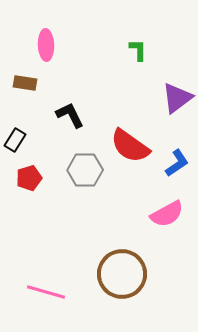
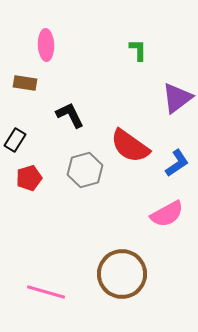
gray hexagon: rotated 16 degrees counterclockwise
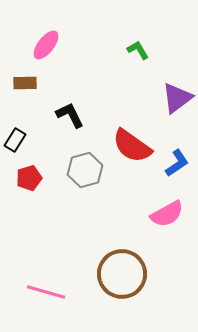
pink ellipse: rotated 40 degrees clockwise
green L-shape: rotated 30 degrees counterclockwise
brown rectangle: rotated 10 degrees counterclockwise
red semicircle: moved 2 px right
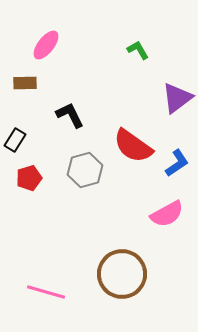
red semicircle: moved 1 px right
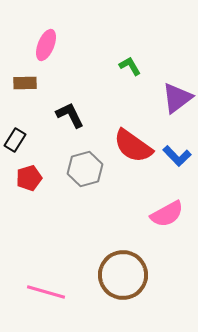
pink ellipse: rotated 16 degrees counterclockwise
green L-shape: moved 8 px left, 16 px down
blue L-shape: moved 7 px up; rotated 80 degrees clockwise
gray hexagon: moved 1 px up
brown circle: moved 1 px right, 1 px down
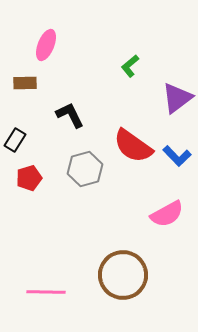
green L-shape: rotated 100 degrees counterclockwise
pink line: rotated 15 degrees counterclockwise
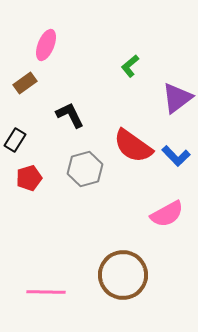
brown rectangle: rotated 35 degrees counterclockwise
blue L-shape: moved 1 px left
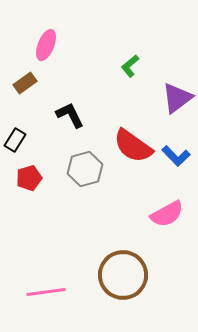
pink line: rotated 9 degrees counterclockwise
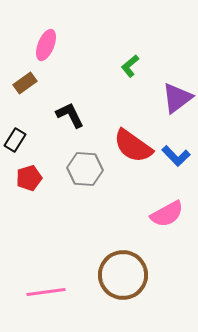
gray hexagon: rotated 20 degrees clockwise
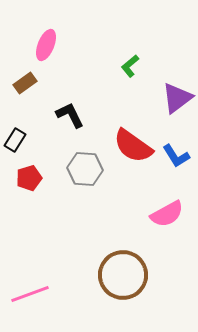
blue L-shape: rotated 12 degrees clockwise
pink line: moved 16 px left, 2 px down; rotated 12 degrees counterclockwise
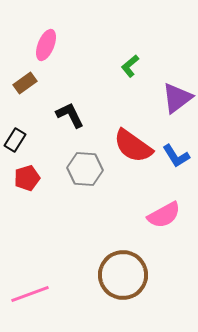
red pentagon: moved 2 px left
pink semicircle: moved 3 px left, 1 px down
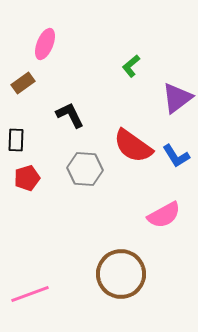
pink ellipse: moved 1 px left, 1 px up
green L-shape: moved 1 px right
brown rectangle: moved 2 px left
black rectangle: moved 1 px right; rotated 30 degrees counterclockwise
brown circle: moved 2 px left, 1 px up
